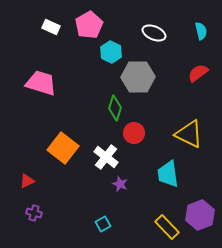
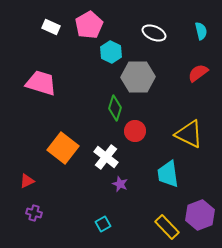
red circle: moved 1 px right, 2 px up
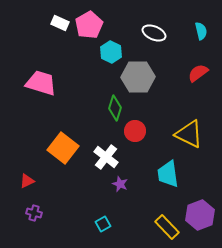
white rectangle: moved 9 px right, 4 px up
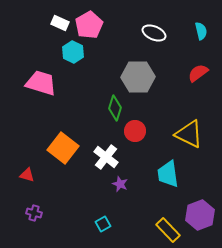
cyan hexagon: moved 38 px left
red triangle: moved 6 px up; rotated 42 degrees clockwise
yellow rectangle: moved 1 px right, 3 px down
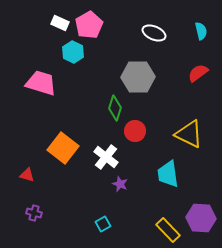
purple hexagon: moved 1 px right, 3 px down; rotated 24 degrees clockwise
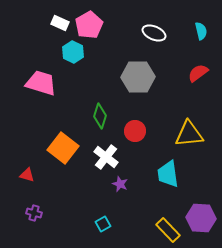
green diamond: moved 15 px left, 8 px down
yellow triangle: rotated 32 degrees counterclockwise
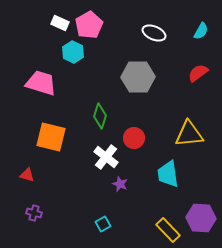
cyan semicircle: rotated 42 degrees clockwise
red circle: moved 1 px left, 7 px down
orange square: moved 12 px left, 11 px up; rotated 24 degrees counterclockwise
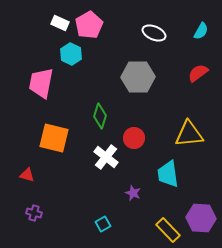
cyan hexagon: moved 2 px left, 2 px down
pink trapezoid: rotated 96 degrees counterclockwise
orange square: moved 3 px right, 1 px down
purple star: moved 13 px right, 9 px down
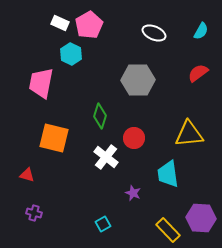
gray hexagon: moved 3 px down
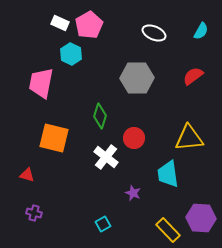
red semicircle: moved 5 px left, 3 px down
gray hexagon: moved 1 px left, 2 px up
yellow triangle: moved 4 px down
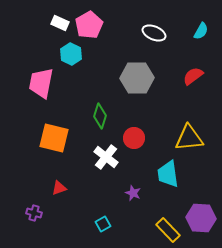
red triangle: moved 32 px right, 13 px down; rotated 35 degrees counterclockwise
